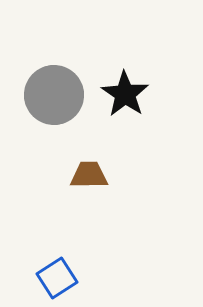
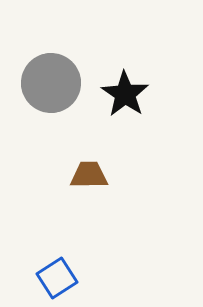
gray circle: moved 3 px left, 12 px up
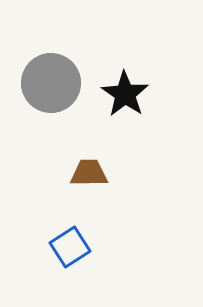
brown trapezoid: moved 2 px up
blue square: moved 13 px right, 31 px up
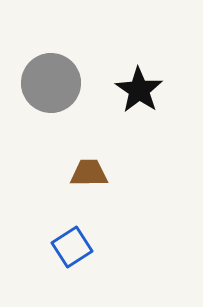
black star: moved 14 px right, 4 px up
blue square: moved 2 px right
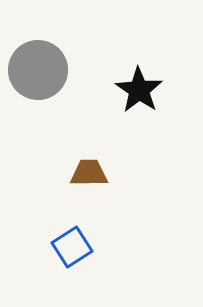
gray circle: moved 13 px left, 13 px up
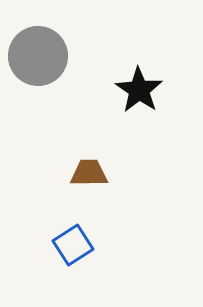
gray circle: moved 14 px up
blue square: moved 1 px right, 2 px up
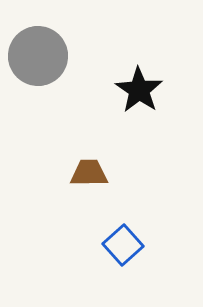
blue square: moved 50 px right; rotated 9 degrees counterclockwise
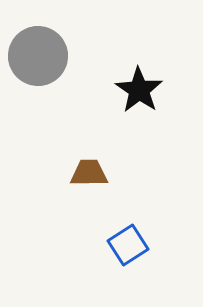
blue square: moved 5 px right; rotated 9 degrees clockwise
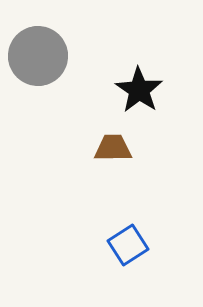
brown trapezoid: moved 24 px right, 25 px up
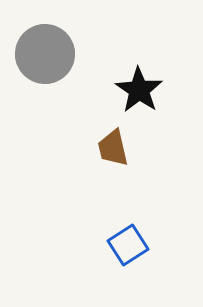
gray circle: moved 7 px right, 2 px up
brown trapezoid: rotated 102 degrees counterclockwise
